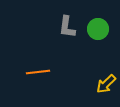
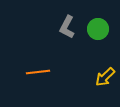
gray L-shape: rotated 20 degrees clockwise
yellow arrow: moved 1 px left, 7 px up
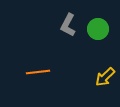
gray L-shape: moved 1 px right, 2 px up
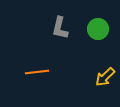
gray L-shape: moved 8 px left, 3 px down; rotated 15 degrees counterclockwise
orange line: moved 1 px left
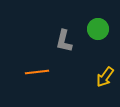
gray L-shape: moved 4 px right, 13 px down
yellow arrow: rotated 10 degrees counterclockwise
